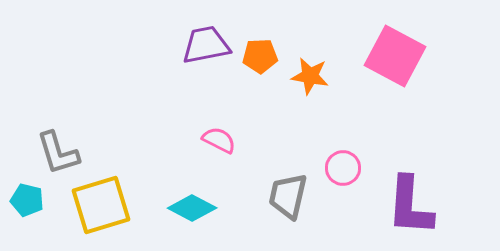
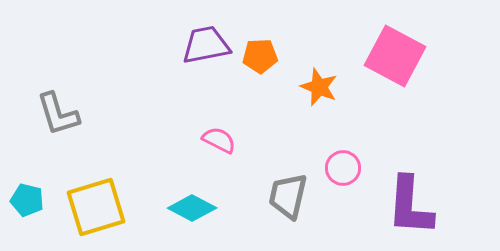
orange star: moved 9 px right, 11 px down; rotated 12 degrees clockwise
gray L-shape: moved 39 px up
yellow square: moved 5 px left, 2 px down
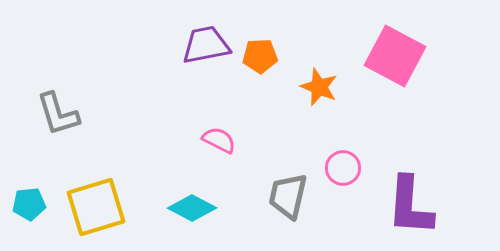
cyan pentagon: moved 2 px right, 4 px down; rotated 20 degrees counterclockwise
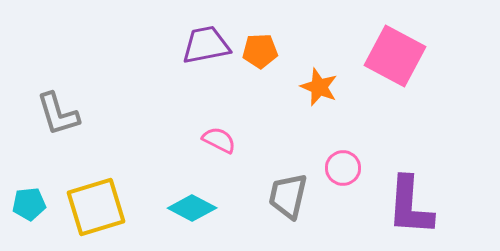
orange pentagon: moved 5 px up
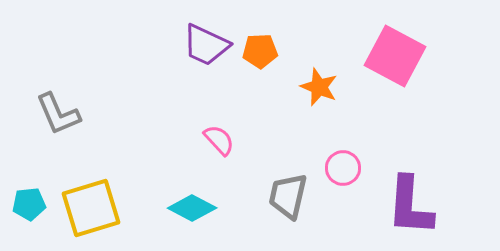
purple trapezoid: rotated 144 degrees counterclockwise
gray L-shape: rotated 6 degrees counterclockwise
pink semicircle: rotated 20 degrees clockwise
yellow square: moved 5 px left, 1 px down
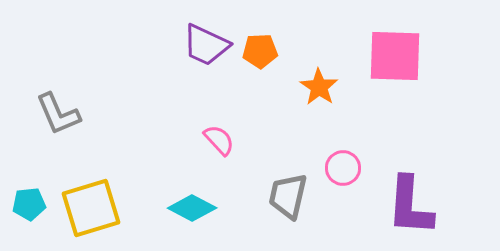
pink square: rotated 26 degrees counterclockwise
orange star: rotated 12 degrees clockwise
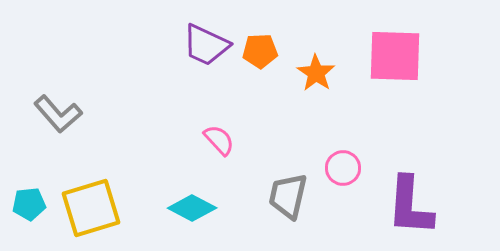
orange star: moved 3 px left, 14 px up
gray L-shape: rotated 18 degrees counterclockwise
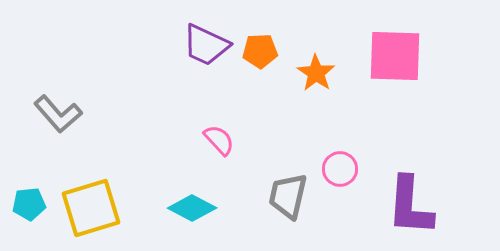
pink circle: moved 3 px left, 1 px down
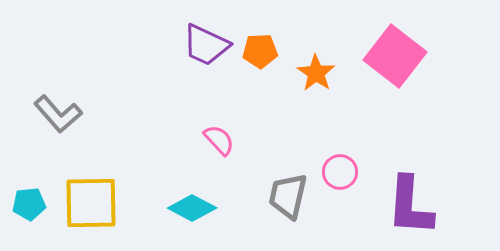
pink square: rotated 36 degrees clockwise
pink circle: moved 3 px down
yellow square: moved 5 px up; rotated 16 degrees clockwise
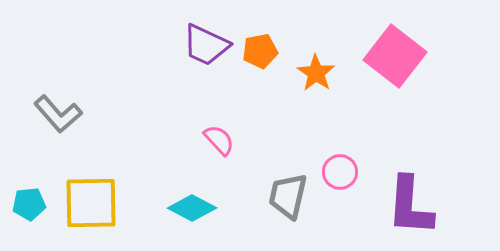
orange pentagon: rotated 8 degrees counterclockwise
